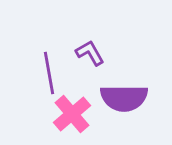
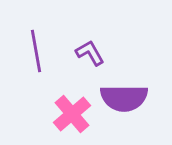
purple line: moved 13 px left, 22 px up
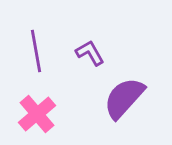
purple semicircle: rotated 132 degrees clockwise
pink cross: moved 35 px left
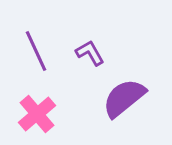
purple line: rotated 15 degrees counterclockwise
purple semicircle: rotated 9 degrees clockwise
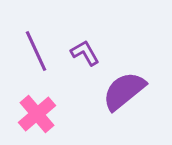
purple L-shape: moved 5 px left
purple semicircle: moved 7 px up
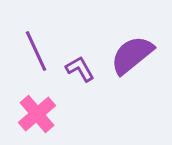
purple L-shape: moved 5 px left, 16 px down
purple semicircle: moved 8 px right, 36 px up
